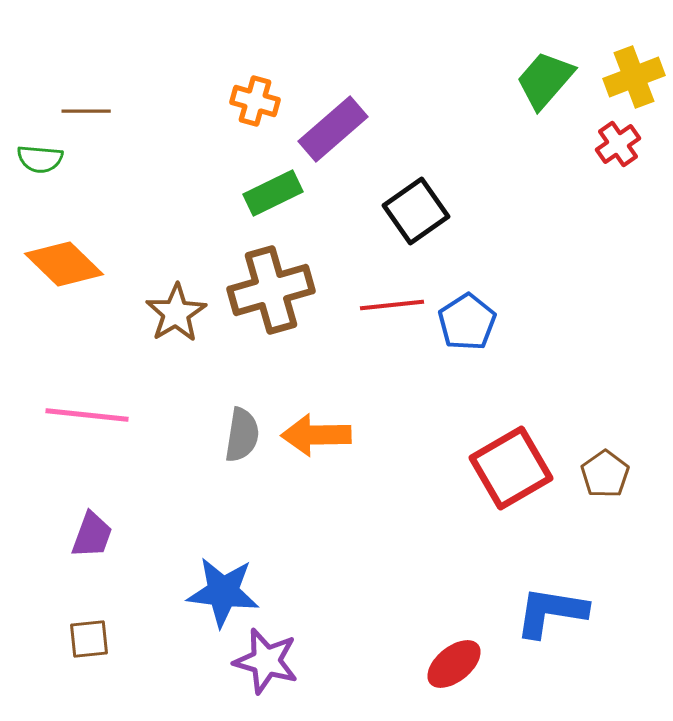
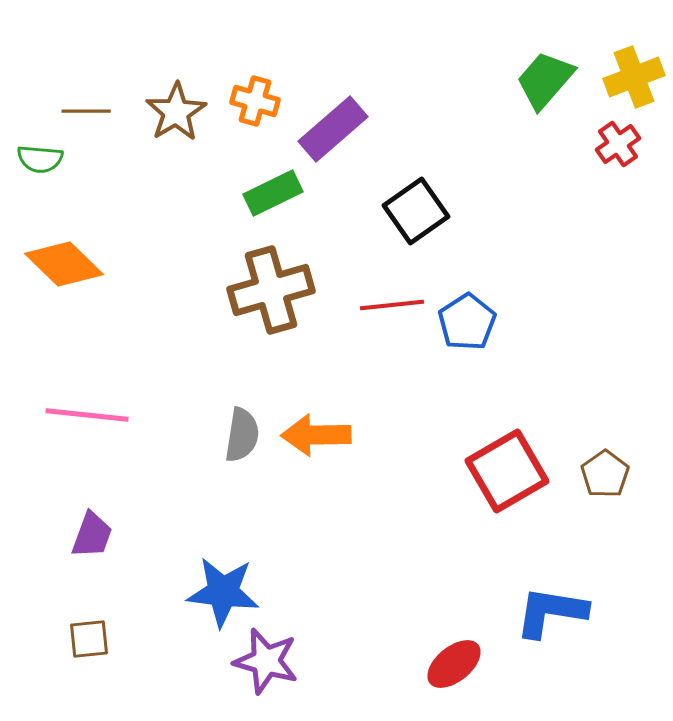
brown star: moved 201 px up
red square: moved 4 px left, 3 px down
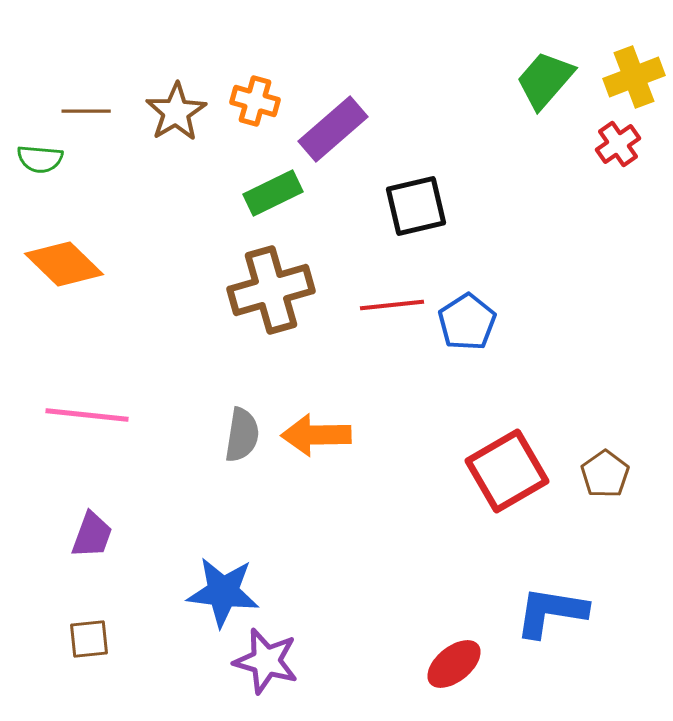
black square: moved 5 px up; rotated 22 degrees clockwise
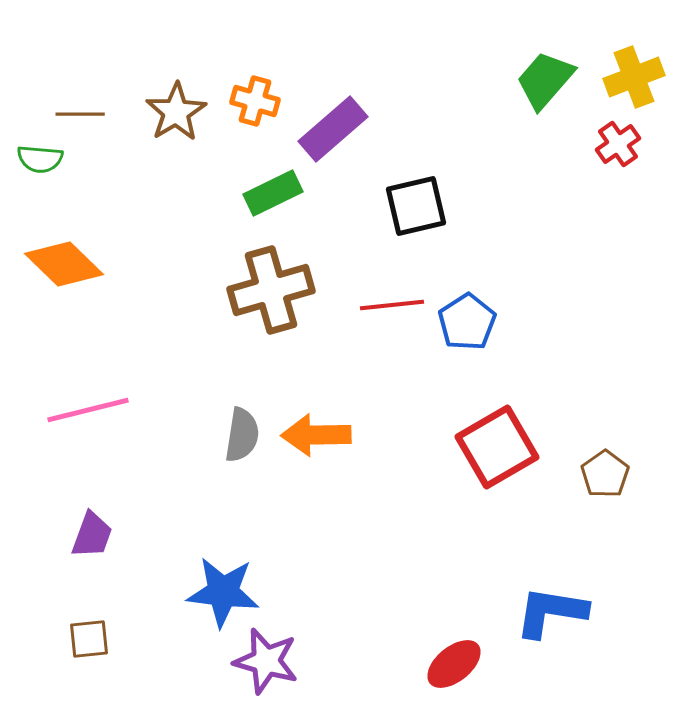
brown line: moved 6 px left, 3 px down
pink line: moved 1 px right, 5 px up; rotated 20 degrees counterclockwise
red square: moved 10 px left, 24 px up
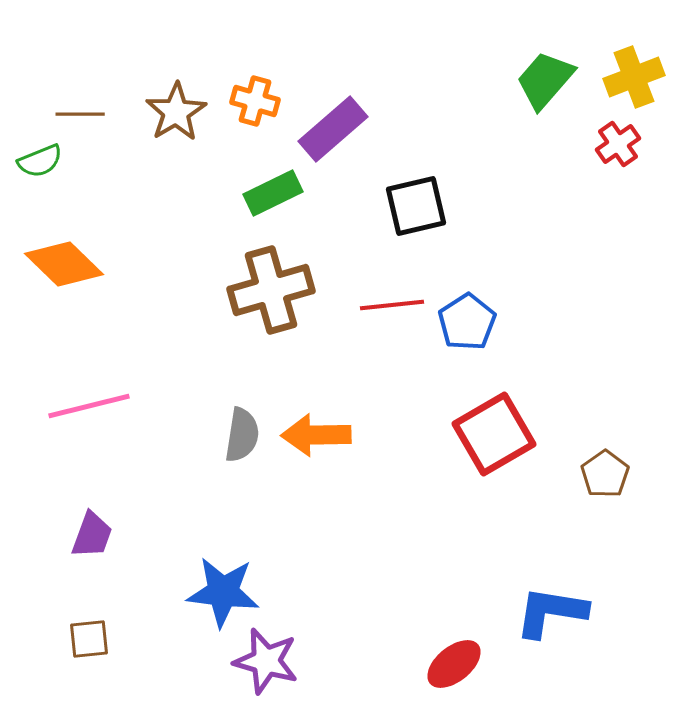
green semicircle: moved 2 px down; rotated 27 degrees counterclockwise
pink line: moved 1 px right, 4 px up
red square: moved 3 px left, 13 px up
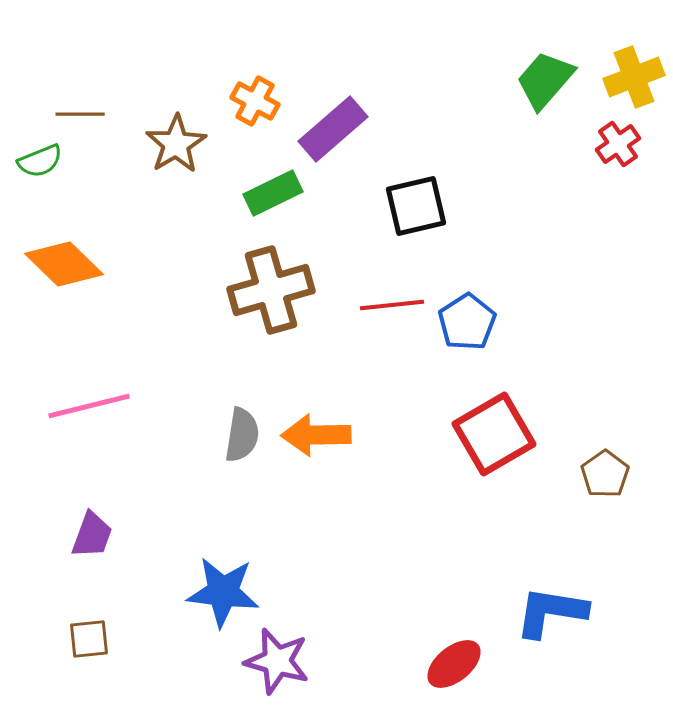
orange cross: rotated 12 degrees clockwise
brown star: moved 32 px down
purple star: moved 11 px right
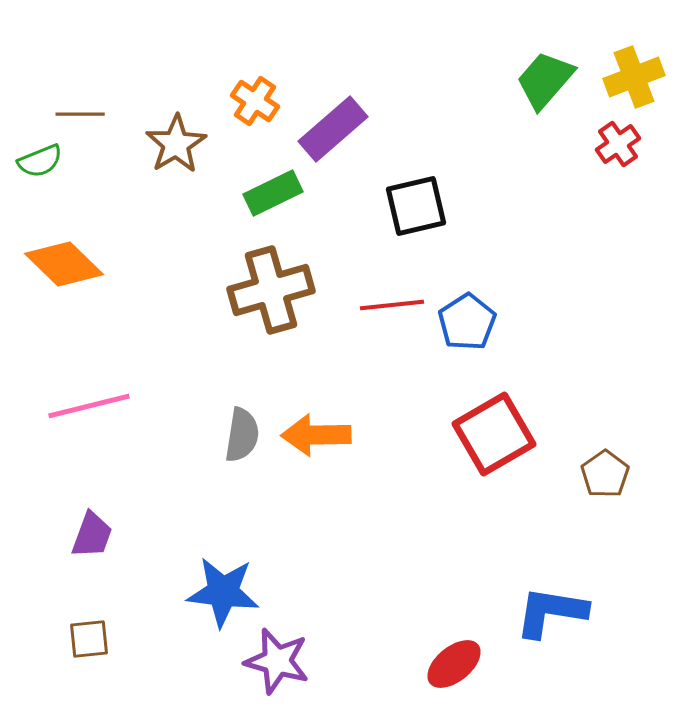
orange cross: rotated 6 degrees clockwise
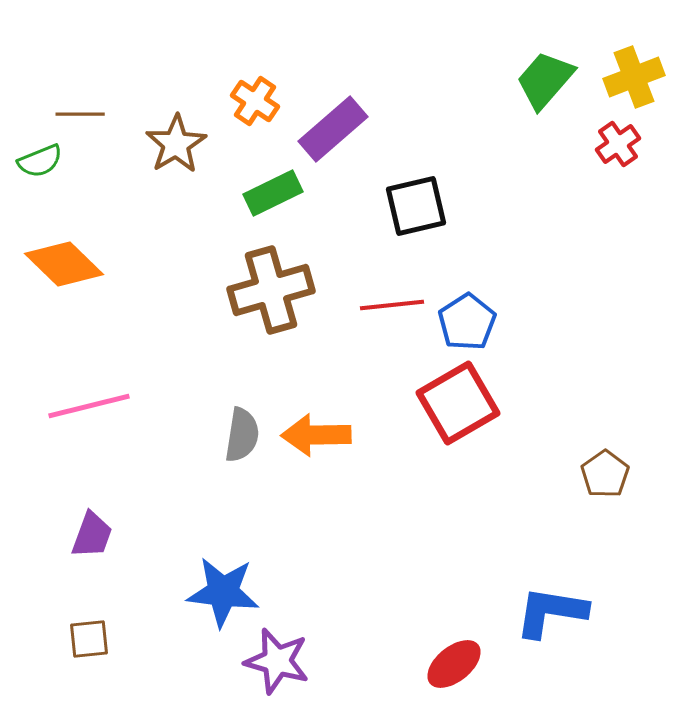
red square: moved 36 px left, 31 px up
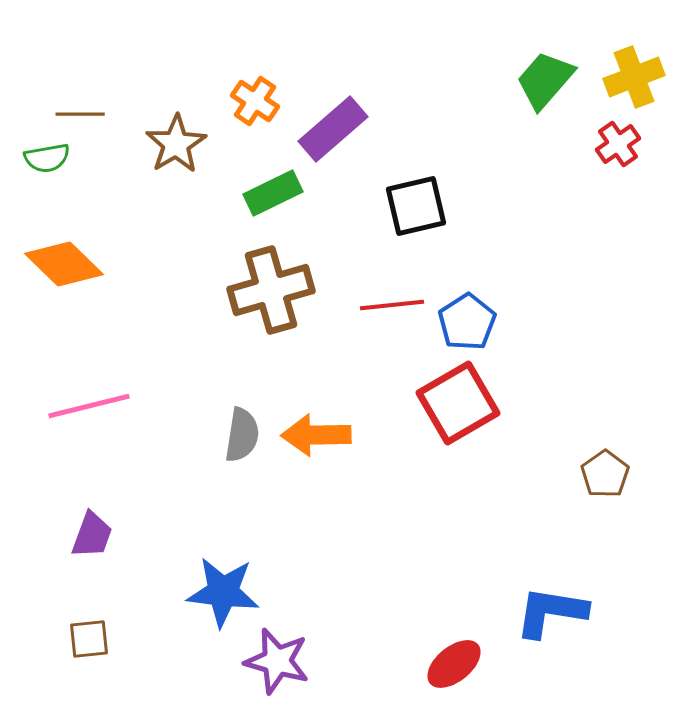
green semicircle: moved 7 px right, 3 px up; rotated 12 degrees clockwise
